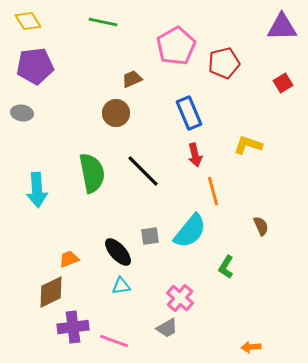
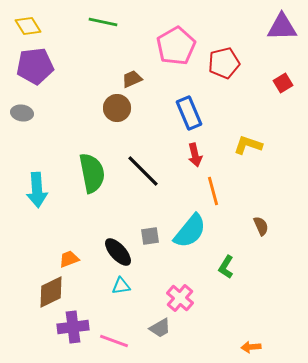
yellow diamond: moved 5 px down
brown circle: moved 1 px right, 5 px up
gray trapezoid: moved 7 px left
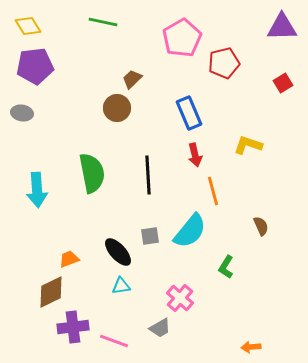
pink pentagon: moved 6 px right, 8 px up
brown trapezoid: rotated 20 degrees counterclockwise
black line: moved 5 px right, 4 px down; rotated 42 degrees clockwise
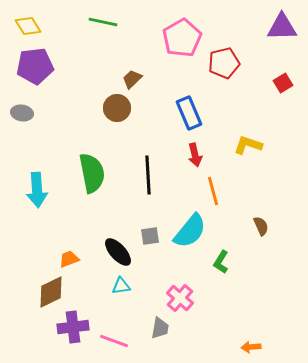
green L-shape: moved 5 px left, 5 px up
gray trapezoid: rotated 50 degrees counterclockwise
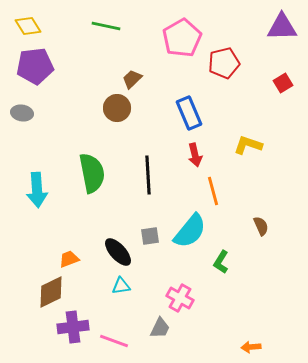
green line: moved 3 px right, 4 px down
pink cross: rotated 12 degrees counterclockwise
gray trapezoid: rotated 15 degrees clockwise
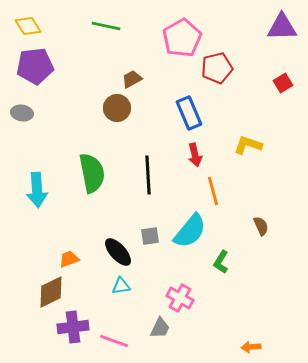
red pentagon: moved 7 px left, 5 px down
brown trapezoid: rotated 15 degrees clockwise
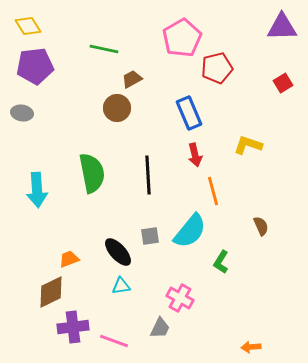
green line: moved 2 px left, 23 px down
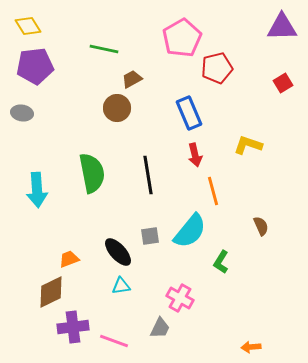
black line: rotated 6 degrees counterclockwise
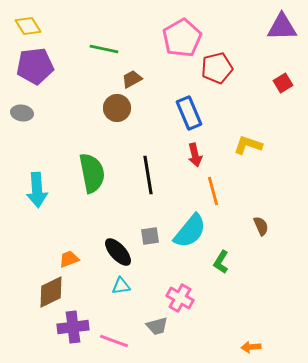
gray trapezoid: moved 3 px left, 2 px up; rotated 50 degrees clockwise
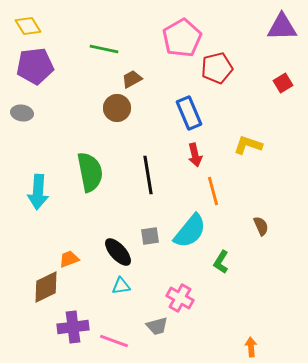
green semicircle: moved 2 px left, 1 px up
cyan arrow: moved 1 px right, 2 px down; rotated 8 degrees clockwise
brown diamond: moved 5 px left, 5 px up
orange arrow: rotated 90 degrees clockwise
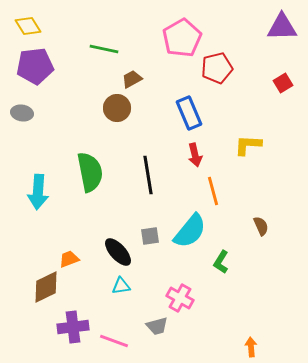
yellow L-shape: rotated 16 degrees counterclockwise
